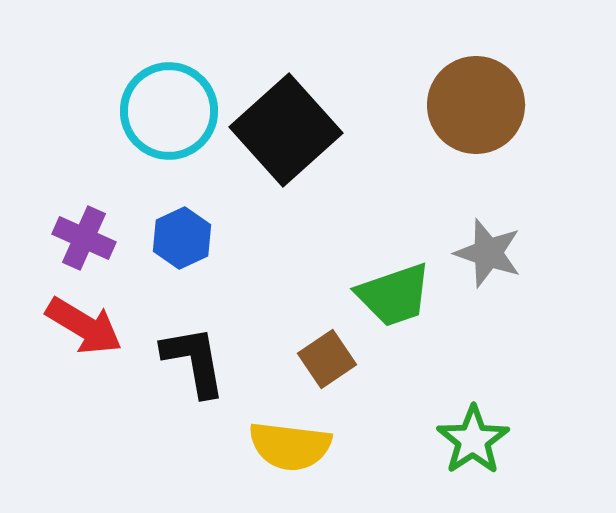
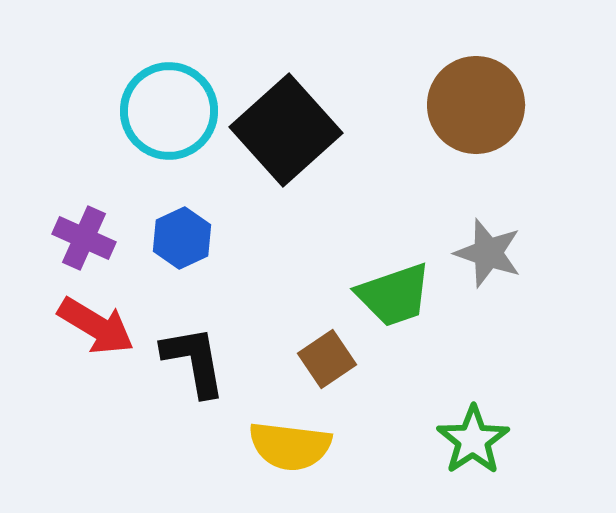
red arrow: moved 12 px right
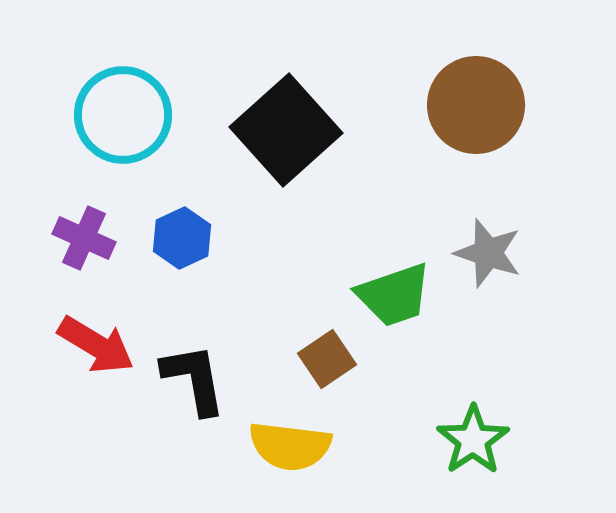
cyan circle: moved 46 px left, 4 px down
red arrow: moved 19 px down
black L-shape: moved 18 px down
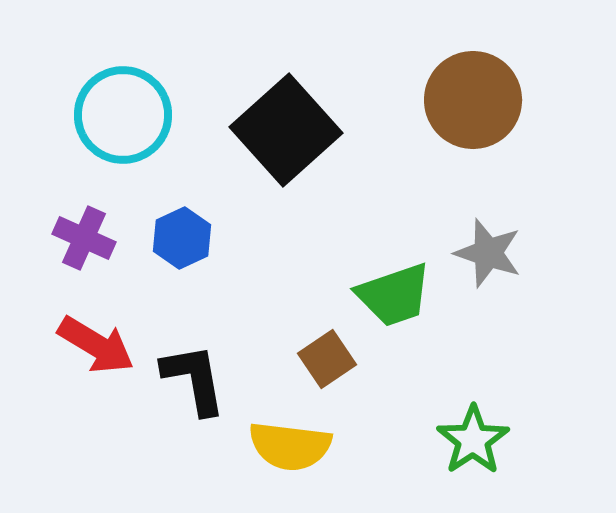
brown circle: moved 3 px left, 5 px up
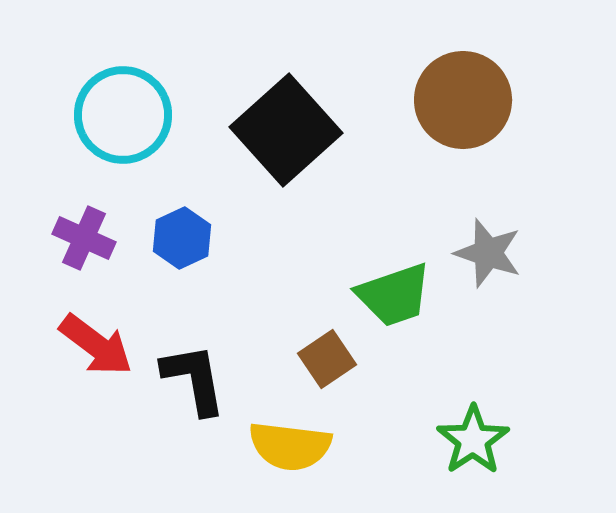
brown circle: moved 10 px left
red arrow: rotated 6 degrees clockwise
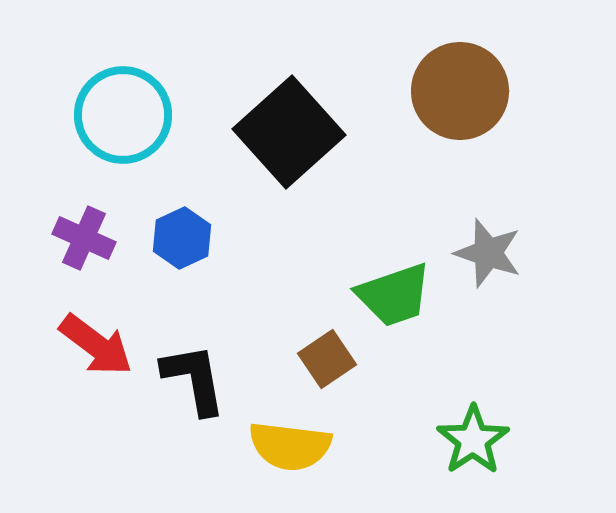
brown circle: moved 3 px left, 9 px up
black square: moved 3 px right, 2 px down
